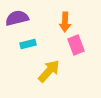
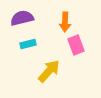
purple semicircle: moved 5 px right
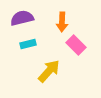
orange arrow: moved 3 px left
pink rectangle: rotated 24 degrees counterclockwise
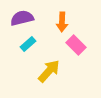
cyan rectangle: rotated 28 degrees counterclockwise
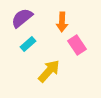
purple semicircle: rotated 25 degrees counterclockwise
pink rectangle: moved 1 px right; rotated 12 degrees clockwise
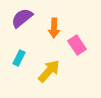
orange arrow: moved 8 px left, 6 px down
cyan rectangle: moved 9 px left, 14 px down; rotated 21 degrees counterclockwise
